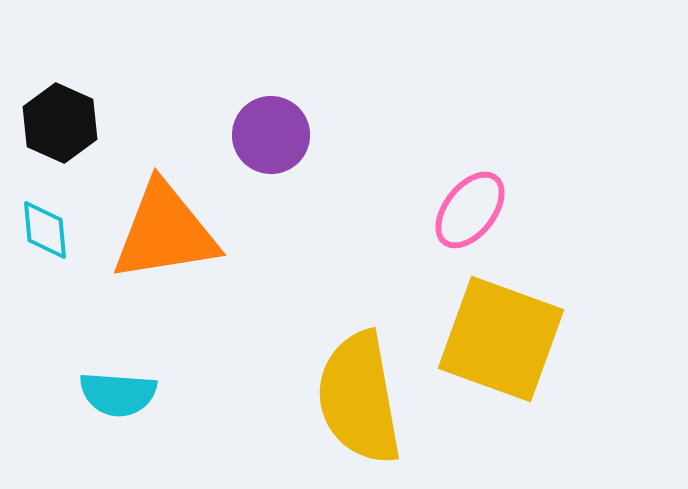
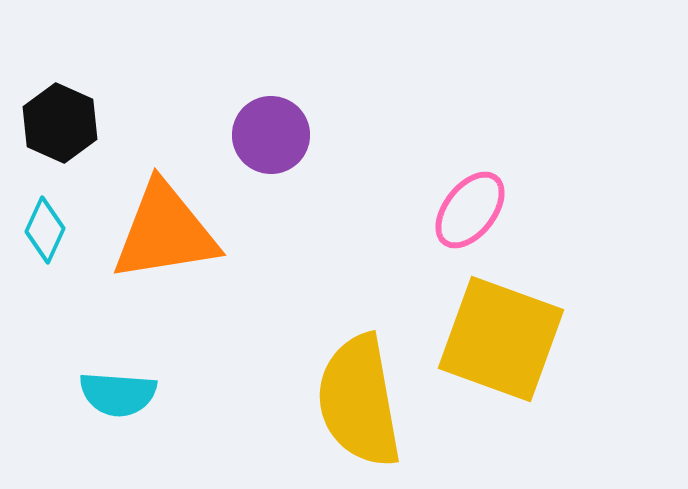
cyan diamond: rotated 30 degrees clockwise
yellow semicircle: moved 3 px down
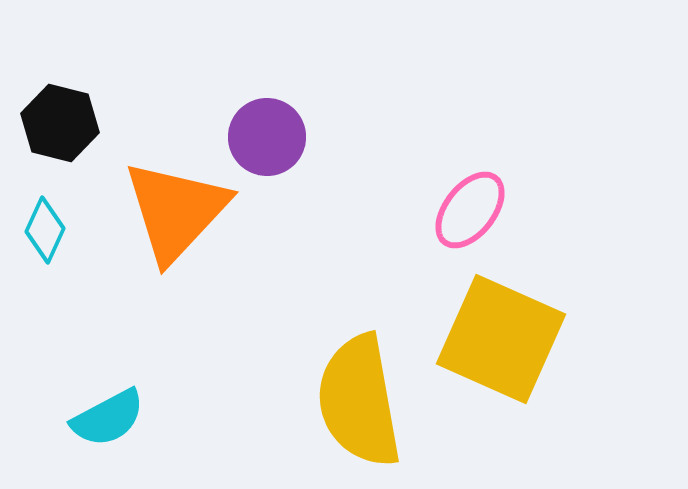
black hexagon: rotated 10 degrees counterclockwise
purple circle: moved 4 px left, 2 px down
orange triangle: moved 11 px right, 21 px up; rotated 38 degrees counterclockwise
yellow square: rotated 4 degrees clockwise
cyan semicircle: moved 10 px left, 24 px down; rotated 32 degrees counterclockwise
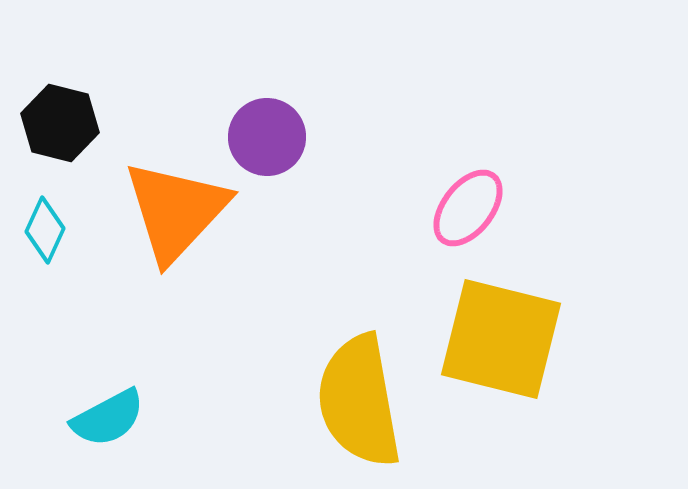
pink ellipse: moved 2 px left, 2 px up
yellow square: rotated 10 degrees counterclockwise
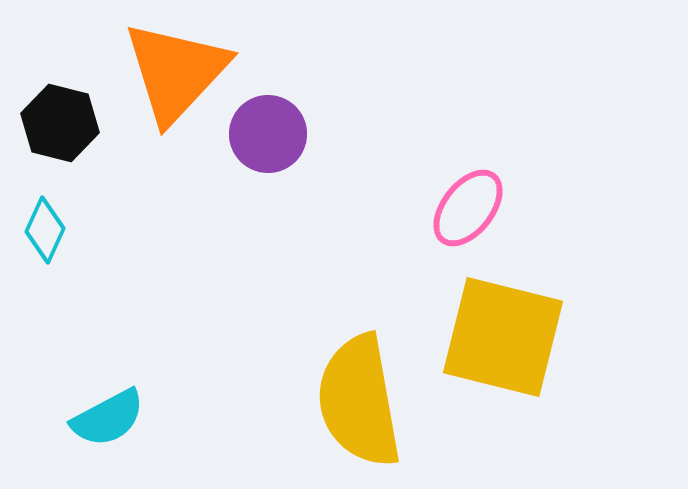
purple circle: moved 1 px right, 3 px up
orange triangle: moved 139 px up
yellow square: moved 2 px right, 2 px up
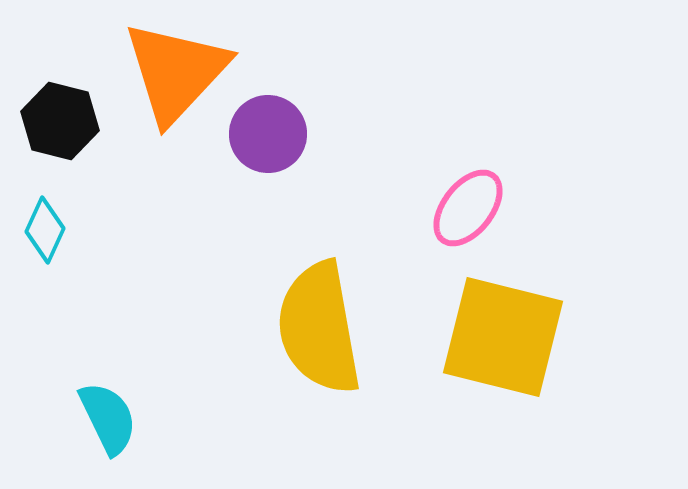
black hexagon: moved 2 px up
yellow semicircle: moved 40 px left, 73 px up
cyan semicircle: rotated 88 degrees counterclockwise
